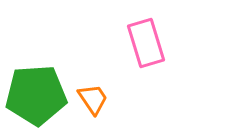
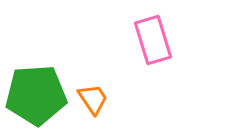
pink rectangle: moved 7 px right, 3 px up
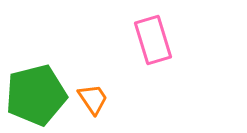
green pentagon: rotated 10 degrees counterclockwise
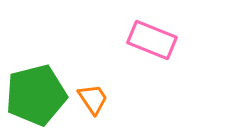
pink rectangle: moved 1 px left; rotated 51 degrees counterclockwise
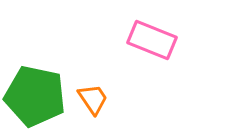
green pentagon: moved 1 px left, 1 px down; rotated 26 degrees clockwise
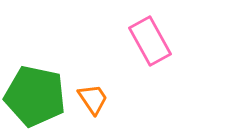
pink rectangle: moved 2 px left, 1 px down; rotated 39 degrees clockwise
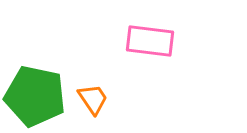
pink rectangle: rotated 54 degrees counterclockwise
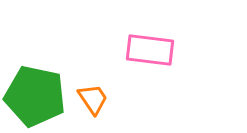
pink rectangle: moved 9 px down
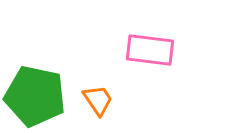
orange trapezoid: moved 5 px right, 1 px down
